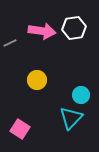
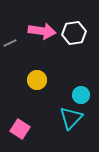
white hexagon: moved 5 px down
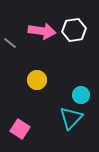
white hexagon: moved 3 px up
gray line: rotated 64 degrees clockwise
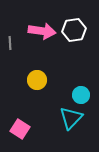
gray line: rotated 48 degrees clockwise
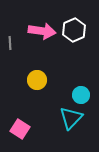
white hexagon: rotated 15 degrees counterclockwise
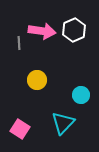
gray line: moved 9 px right
cyan triangle: moved 8 px left, 5 px down
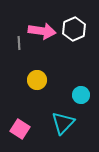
white hexagon: moved 1 px up
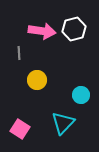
white hexagon: rotated 10 degrees clockwise
gray line: moved 10 px down
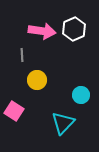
white hexagon: rotated 10 degrees counterclockwise
gray line: moved 3 px right, 2 px down
pink square: moved 6 px left, 18 px up
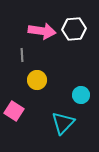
white hexagon: rotated 20 degrees clockwise
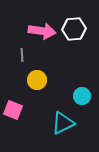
cyan circle: moved 1 px right, 1 px down
pink square: moved 1 px left, 1 px up; rotated 12 degrees counterclockwise
cyan triangle: rotated 20 degrees clockwise
